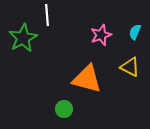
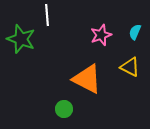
green star: moved 2 px left, 1 px down; rotated 24 degrees counterclockwise
orange triangle: rotated 12 degrees clockwise
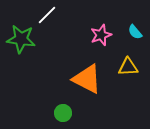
white line: rotated 50 degrees clockwise
cyan semicircle: rotated 63 degrees counterclockwise
green star: rotated 12 degrees counterclockwise
yellow triangle: moved 2 px left; rotated 30 degrees counterclockwise
green circle: moved 1 px left, 4 px down
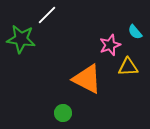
pink star: moved 9 px right, 10 px down
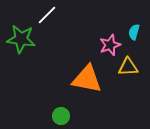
cyan semicircle: moved 1 px left; rotated 56 degrees clockwise
orange triangle: rotated 16 degrees counterclockwise
green circle: moved 2 px left, 3 px down
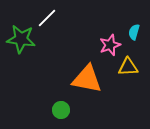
white line: moved 3 px down
green circle: moved 6 px up
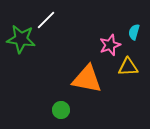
white line: moved 1 px left, 2 px down
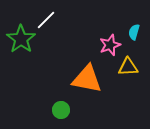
green star: rotated 28 degrees clockwise
